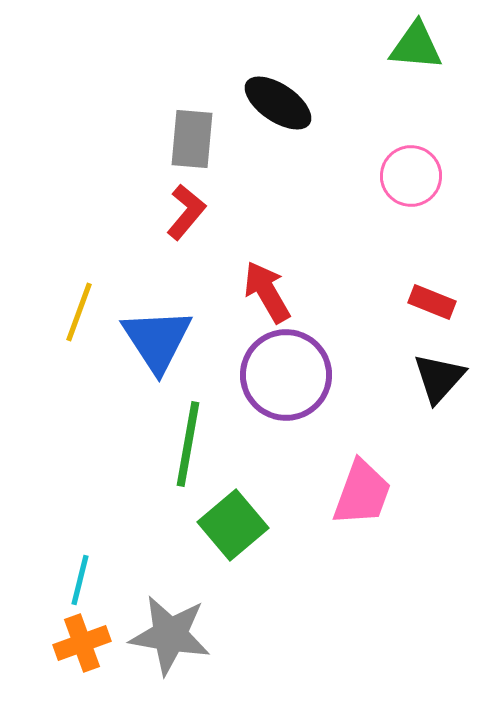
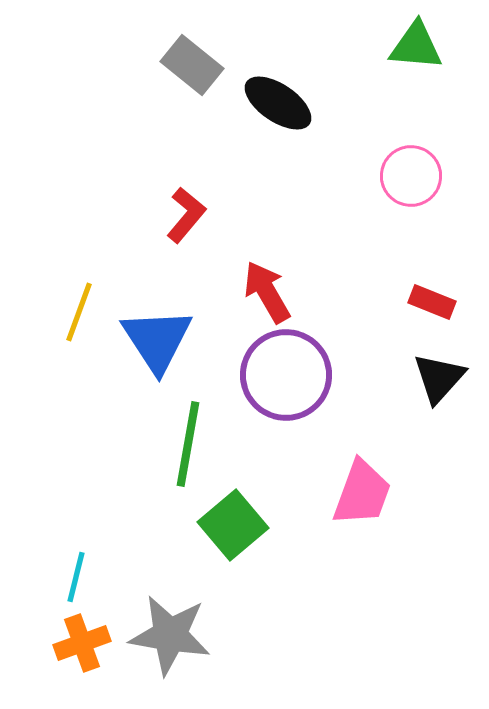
gray rectangle: moved 74 px up; rotated 56 degrees counterclockwise
red L-shape: moved 3 px down
cyan line: moved 4 px left, 3 px up
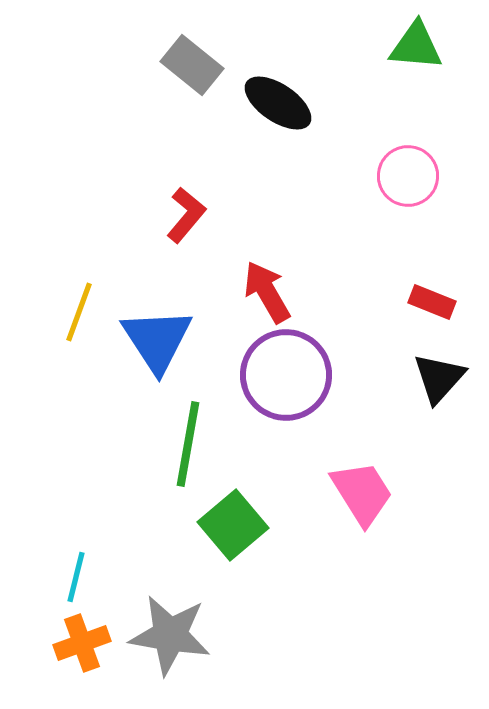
pink circle: moved 3 px left
pink trapezoid: rotated 52 degrees counterclockwise
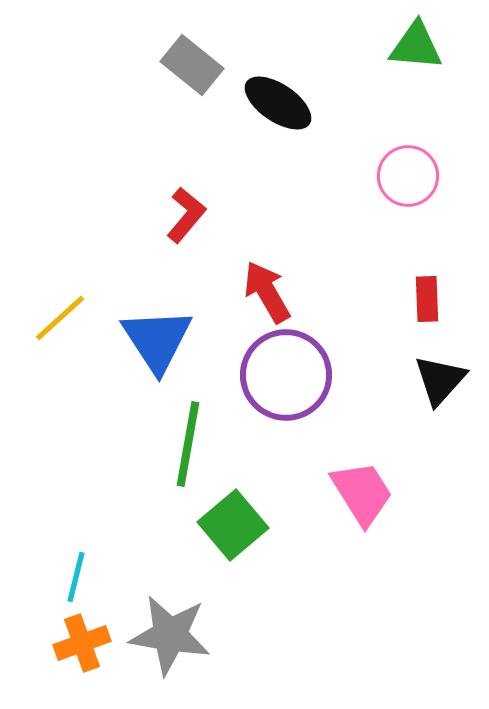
red rectangle: moved 5 px left, 3 px up; rotated 66 degrees clockwise
yellow line: moved 19 px left, 6 px down; rotated 28 degrees clockwise
black triangle: moved 1 px right, 2 px down
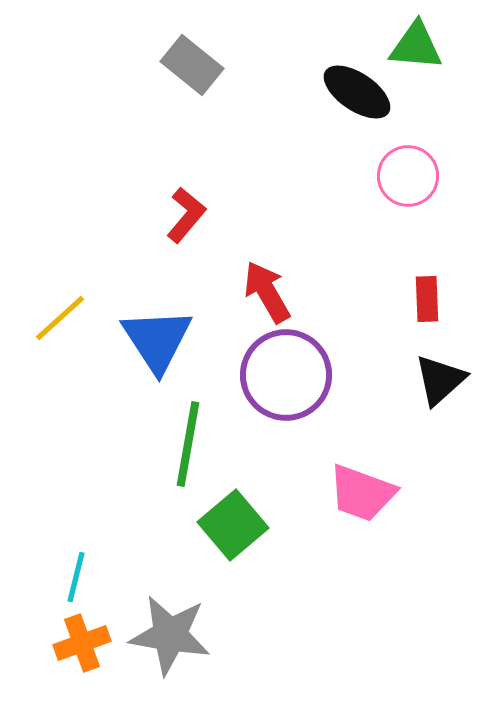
black ellipse: moved 79 px right, 11 px up
black triangle: rotated 6 degrees clockwise
pink trapezoid: rotated 142 degrees clockwise
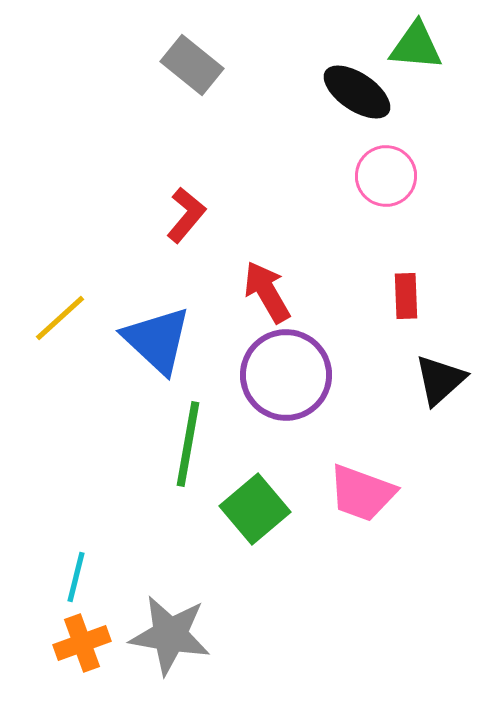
pink circle: moved 22 px left
red rectangle: moved 21 px left, 3 px up
blue triangle: rotated 14 degrees counterclockwise
green square: moved 22 px right, 16 px up
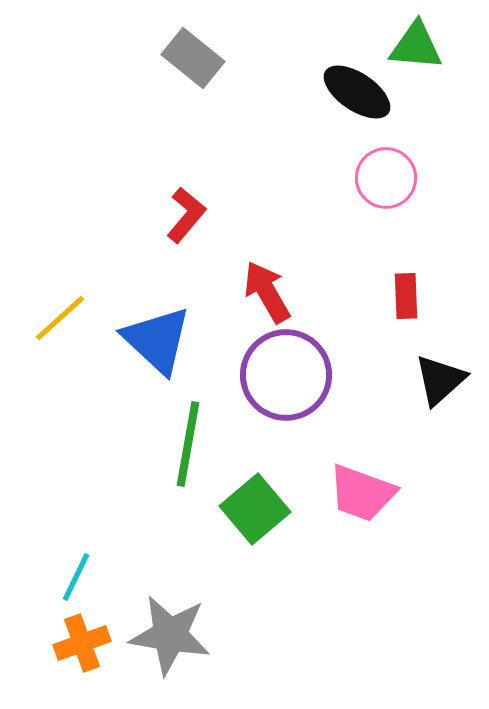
gray rectangle: moved 1 px right, 7 px up
pink circle: moved 2 px down
cyan line: rotated 12 degrees clockwise
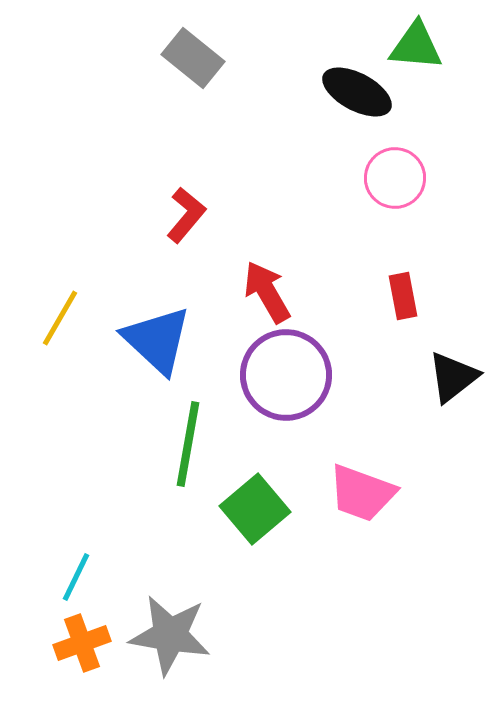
black ellipse: rotated 6 degrees counterclockwise
pink circle: moved 9 px right
red rectangle: moved 3 px left; rotated 9 degrees counterclockwise
yellow line: rotated 18 degrees counterclockwise
black triangle: moved 13 px right, 3 px up; rotated 4 degrees clockwise
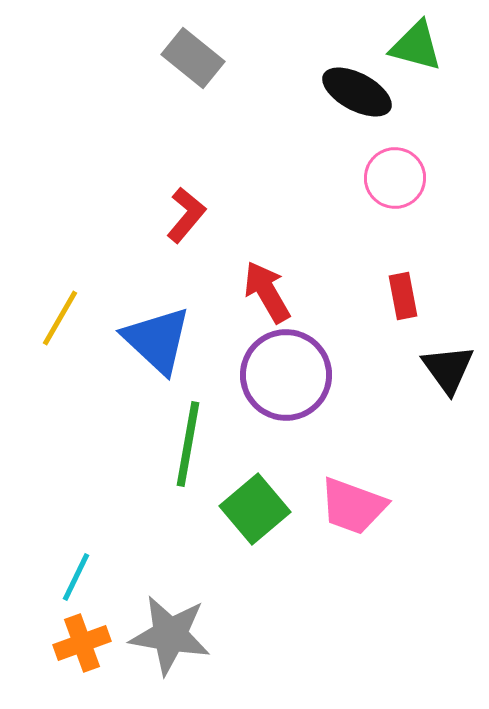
green triangle: rotated 10 degrees clockwise
black triangle: moved 5 px left, 8 px up; rotated 28 degrees counterclockwise
pink trapezoid: moved 9 px left, 13 px down
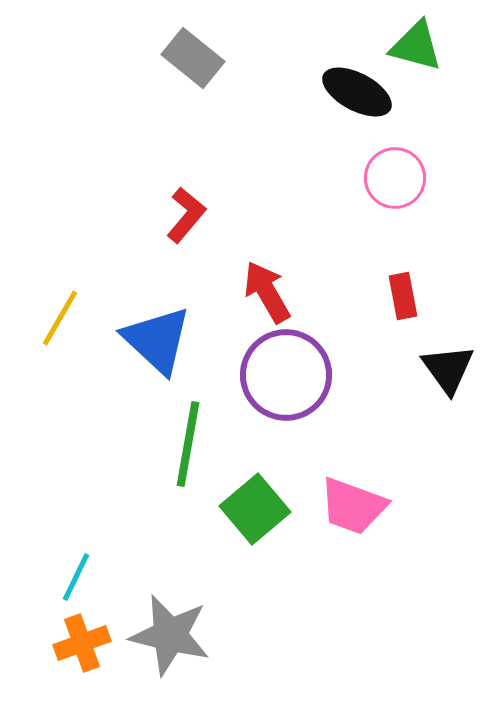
gray star: rotated 4 degrees clockwise
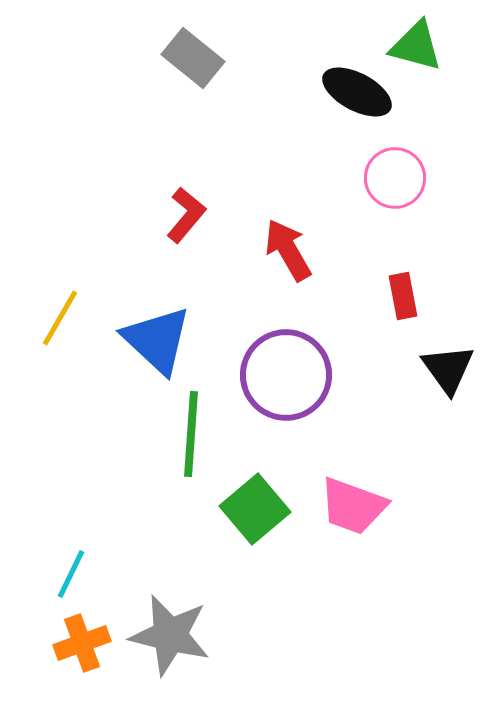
red arrow: moved 21 px right, 42 px up
green line: moved 3 px right, 10 px up; rotated 6 degrees counterclockwise
cyan line: moved 5 px left, 3 px up
